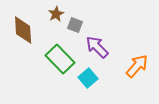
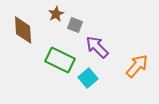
green rectangle: moved 1 px down; rotated 20 degrees counterclockwise
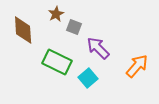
gray square: moved 1 px left, 2 px down
purple arrow: moved 1 px right, 1 px down
green rectangle: moved 3 px left, 2 px down
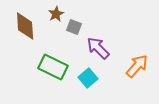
brown diamond: moved 2 px right, 4 px up
green rectangle: moved 4 px left, 5 px down
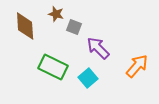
brown star: rotated 28 degrees counterclockwise
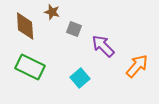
brown star: moved 4 px left, 2 px up
gray square: moved 2 px down
purple arrow: moved 5 px right, 2 px up
green rectangle: moved 23 px left
cyan square: moved 8 px left
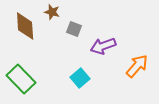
purple arrow: rotated 65 degrees counterclockwise
green rectangle: moved 9 px left, 12 px down; rotated 20 degrees clockwise
